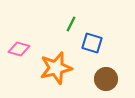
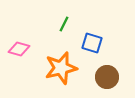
green line: moved 7 px left
orange star: moved 5 px right
brown circle: moved 1 px right, 2 px up
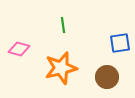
green line: moved 1 px left, 1 px down; rotated 35 degrees counterclockwise
blue square: moved 28 px right; rotated 25 degrees counterclockwise
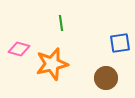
green line: moved 2 px left, 2 px up
orange star: moved 9 px left, 4 px up
brown circle: moved 1 px left, 1 px down
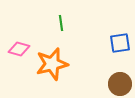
brown circle: moved 14 px right, 6 px down
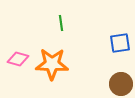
pink diamond: moved 1 px left, 10 px down
orange star: rotated 16 degrees clockwise
brown circle: moved 1 px right
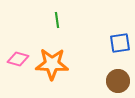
green line: moved 4 px left, 3 px up
brown circle: moved 3 px left, 3 px up
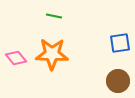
green line: moved 3 px left, 4 px up; rotated 70 degrees counterclockwise
pink diamond: moved 2 px left, 1 px up; rotated 35 degrees clockwise
orange star: moved 10 px up
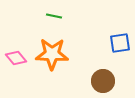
brown circle: moved 15 px left
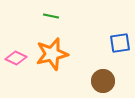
green line: moved 3 px left
orange star: rotated 16 degrees counterclockwise
pink diamond: rotated 25 degrees counterclockwise
